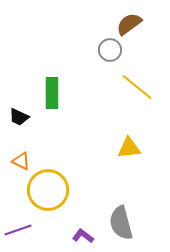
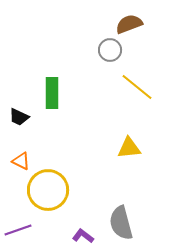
brown semicircle: rotated 16 degrees clockwise
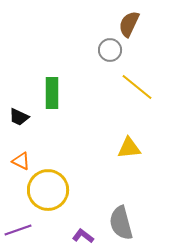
brown semicircle: rotated 44 degrees counterclockwise
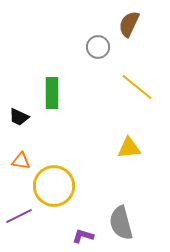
gray circle: moved 12 px left, 3 px up
orange triangle: rotated 18 degrees counterclockwise
yellow circle: moved 6 px right, 4 px up
purple line: moved 1 px right, 14 px up; rotated 8 degrees counterclockwise
purple L-shape: rotated 20 degrees counterclockwise
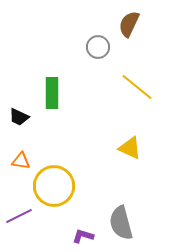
yellow triangle: moved 1 px right; rotated 30 degrees clockwise
